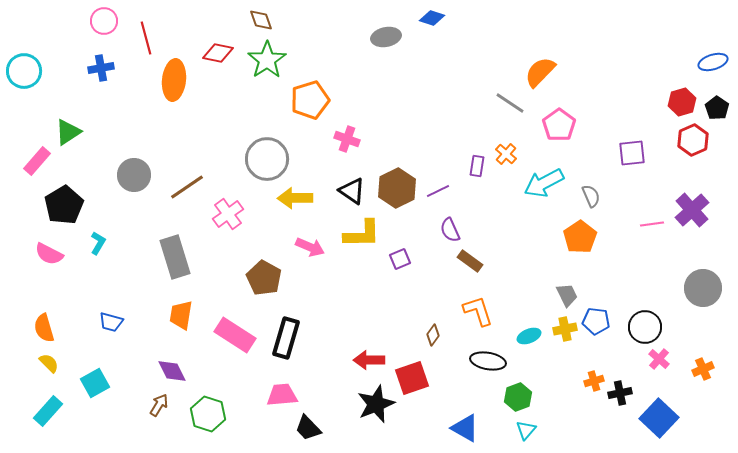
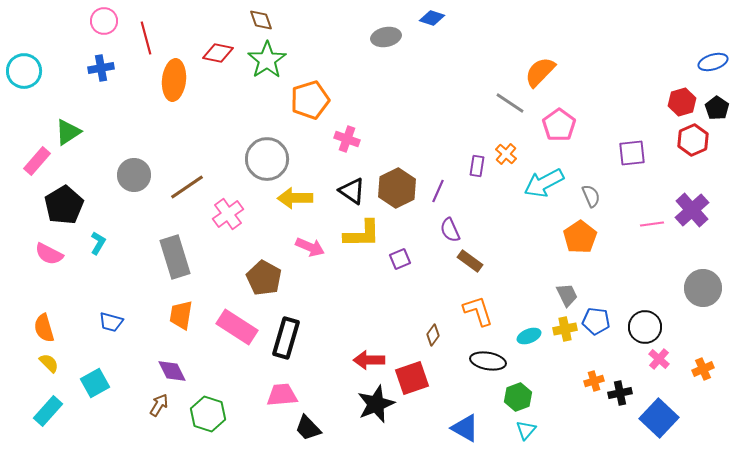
purple line at (438, 191): rotated 40 degrees counterclockwise
pink rectangle at (235, 335): moved 2 px right, 8 px up
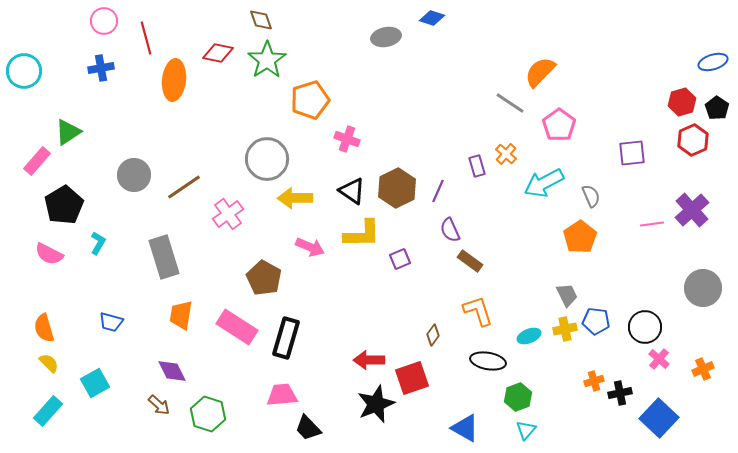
purple rectangle at (477, 166): rotated 25 degrees counterclockwise
brown line at (187, 187): moved 3 px left
gray rectangle at (175, 257): moved 11 px left
brown arrow at (159, 405): rotated 100 degrees clockwise
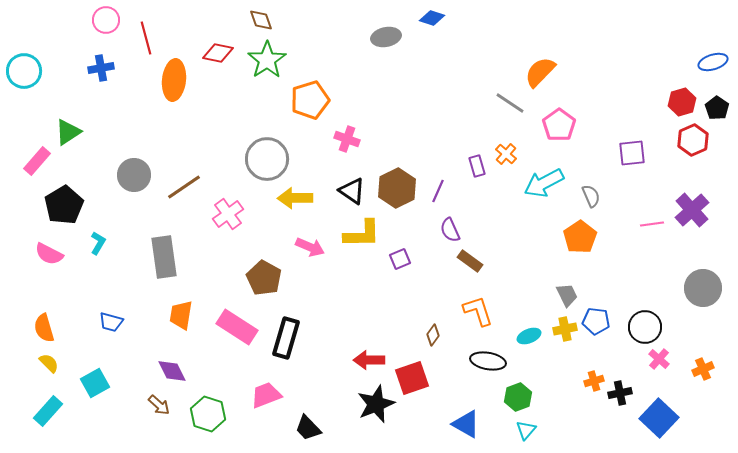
pink circle at (104, 21): moved 2 px right, 1 px up
gray rectangle at (164, 257): rotated 9 degrees clockwise
pink trapezoid at (282, 395): moved 16 px left; rotated 16 degrees counterclockwise
blue triangle at (465, 428): moved 1 px right, 4 px up
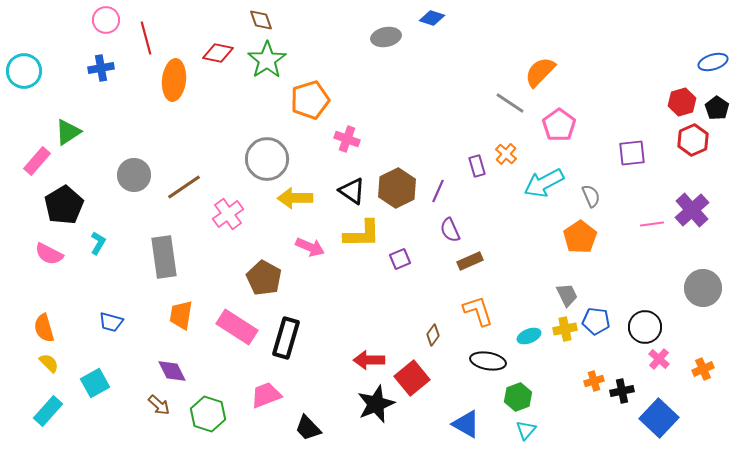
brown rectangle at (470, 261): rotated 60 degrees counterclockwise
red square at (412, 378): rotated 20 degrees counterclockwise
black cross at (620, 393): moved 2 px right, 2 px up
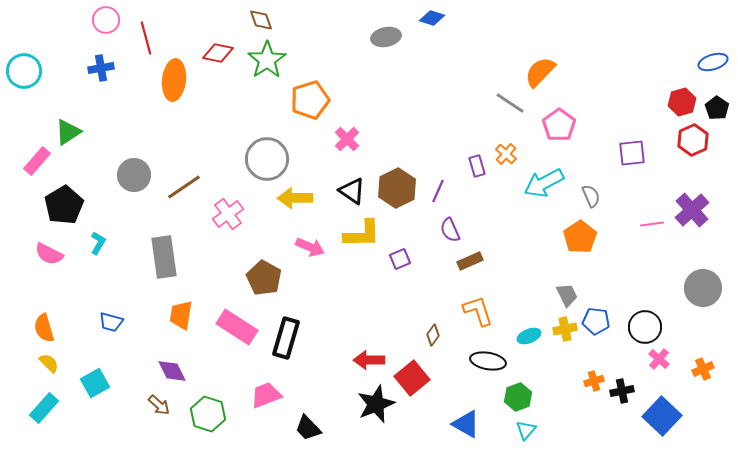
pink cross at (347, 139): rotated 25 degrees clockwise
cyan rectangle at (48, 411): moved 4 px left, 3 px up
blue square at (659, 418): moved 3 px right, 2 px up
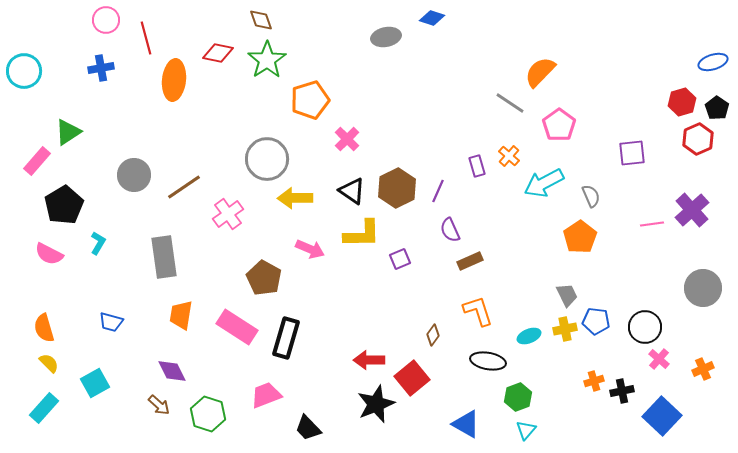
red hexagon at (693, 140): moved 5 px right, 1 px up
orange cross at (506, 154): moved 3 px right, 2 px down
pink arrow at (310, 247): moved 2 px down
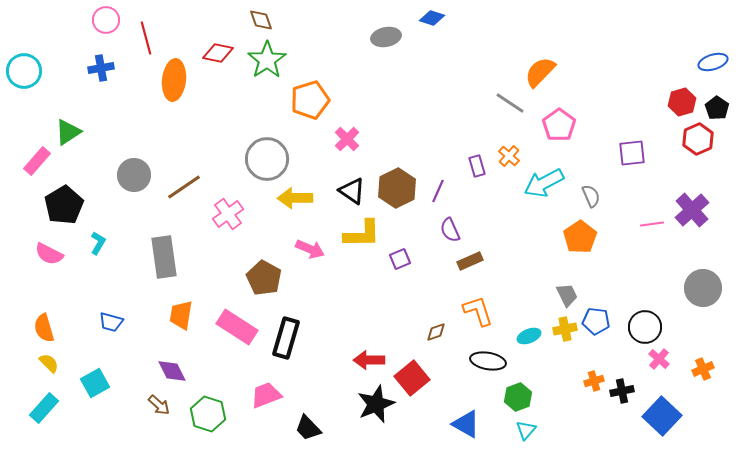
brown diamond at (433, 335): moved 3 px right, 3 px up; rotated 35 degrees clockwise
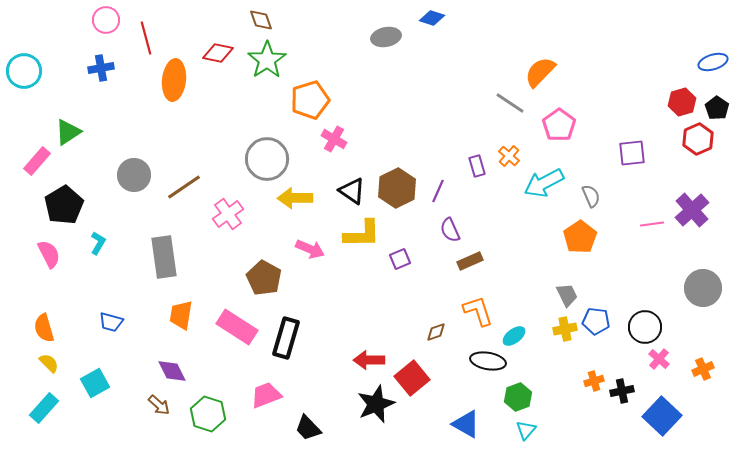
pink cross at (347, 139): moved 13 px left; rotated 15 degrees counterclockwise
pink semicircle at (49, 254): rotated 144 degrees counterclockwise
cyan ellipse at (529, 336): moved 15 px left; rotated 15 degrees counterclockwise
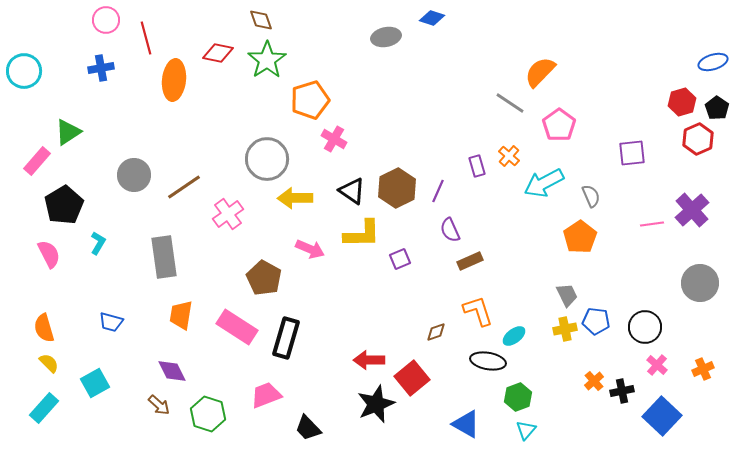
gray circle at (703, 288): moved 3 px left, 5 px up
pink cross at (659, 359): moved 2 px left, 6 px down
orange cross at (594, 381): rotated 24 degrees counterclockwise
